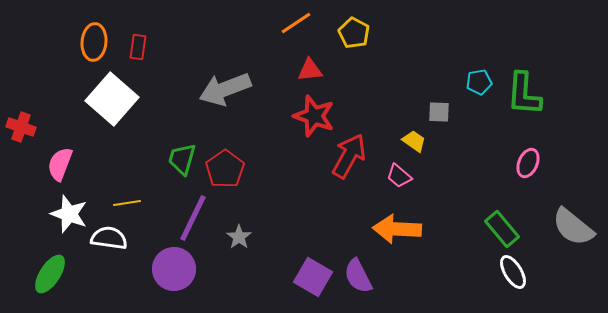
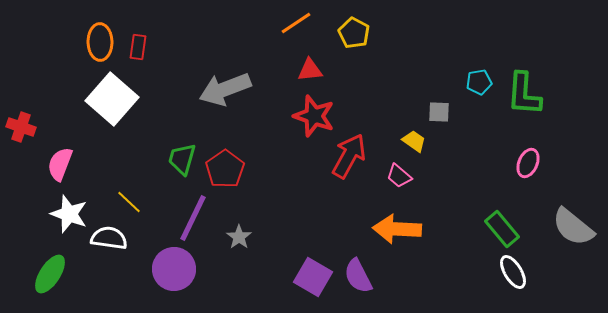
orange ellipse: moved 6 px right; rotated 6 degrees counterclockwise
yellow line: moved 2 px right, 1 px up; rotated 52 degrees clockwise
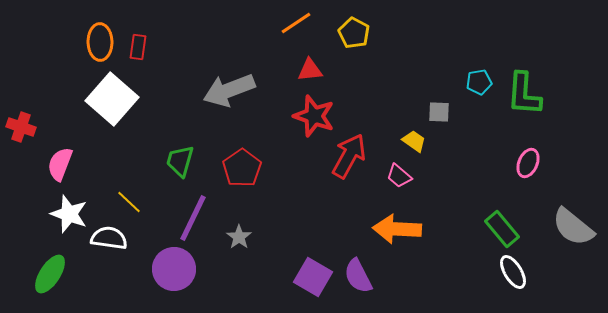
gray arrow: moved 4 px right, 1 px down
green trapezoid: moved 2 px left, 2 px down
red pentagon: moved 17 px right, 1 px up
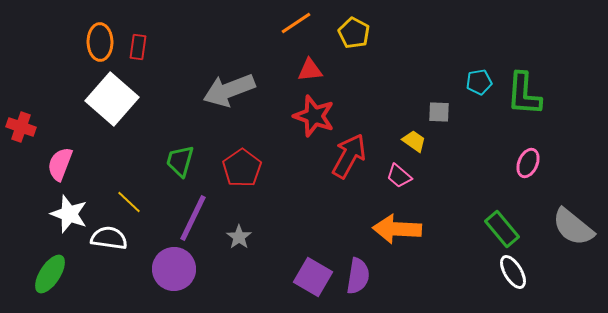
purple semicircle: rotated 144 degrees counterclockwise
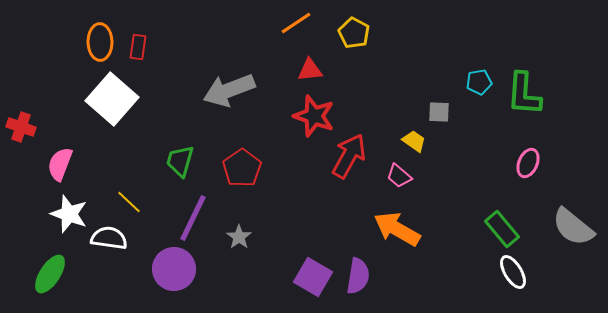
orange arrow: rotated 27 degrees clockwise
